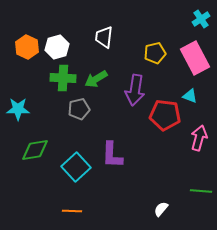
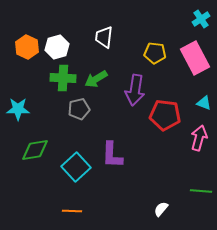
yellow pentagon: rotated 20 degrees clockwise
cyan triangle: moved 14 px right, 7 px down
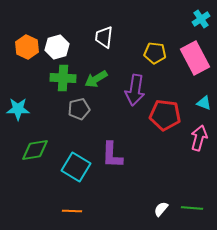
cyan square: rotated 16 degrees counterclockwise
green line: moved 9 px left, 17 px down
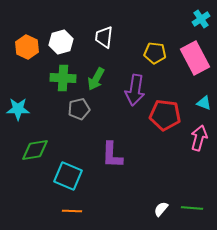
white hexagon: moved 4 px right, 5 px up
green arrow: rotated 30 degrees counterclockwise
cyan square: moved 8 px left, 9 px down; rotated 8 degrees counterclockwise
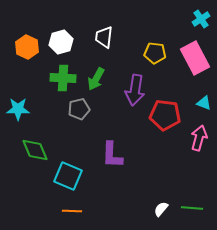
green diamond: rotated 76 degrees clockwise
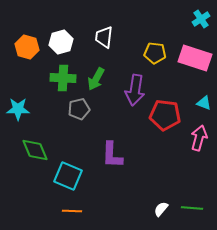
orange hexagon: rotated 10 degrees counterclockwise
pink rectangle: rotated 44 degrees counterclockwise
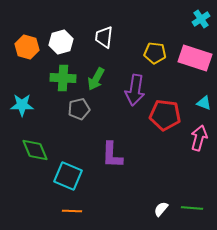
cyan star: moved 4 px right, 4 px up
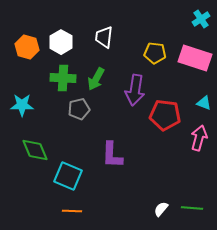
white hexagon: rotated 15 degrees counterclockwise
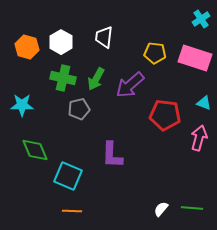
green cross: rotated 10 degrees clockwise
purple arrow: moved 5 px left, 5 px up; rotated 40 degrees clockwise
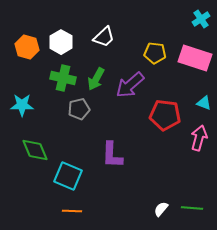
white trapezoid: rotated 140 degrees counterclockwise
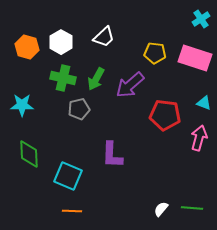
green diamond: moved 6 px left, 4 px down; rotated 20 degrees clockwise
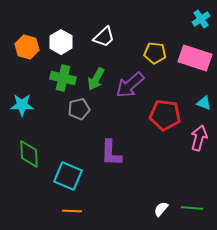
purple L-shape: moved 1 px left, 2 px up
